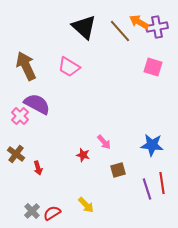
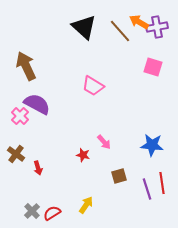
pink trapezoid: moved 24 px right, 19 px down
brown square: moved 1 px right, 6 px down
yellow arrow: rotated 102 degrees counterclockwise
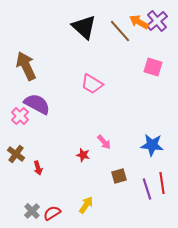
purple cross: moved 6 px up; rotated 30 degrees counterclockwise
pink trapezoid: moved 1 px left, 2 px up
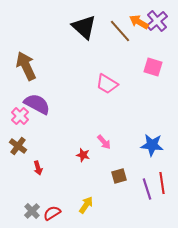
pink trapezoid: moved 15 px right
brown cross: moved 2 px right, 8 px up
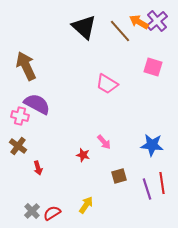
pink cross: rotated 30 degrees counterclockwise
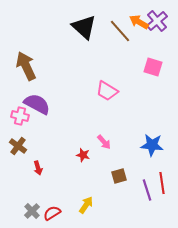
pink trapezoid: moved 7 px down
purple line: moved 1 px down
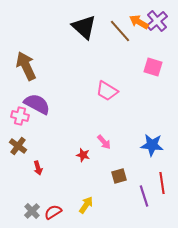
purple line: moved 3 px left, 6 px down
red semicircle: moved 1 px right, 1 px up
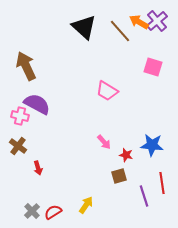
red star: moved 43 px right
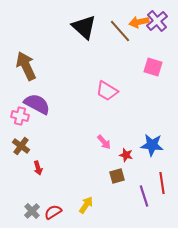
orange arrow: rotated 42 degrees counterclockwise
brown cross: moved 3 px right
brown square: moved 2 px left
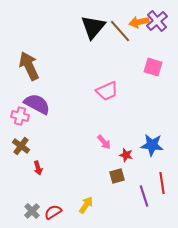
black triangle: moved 9 px right; rotated 28 degrees clockwise
brown arrow: moved 3 px right
pink trapezoid: rotated 55 degrees counterclockwise
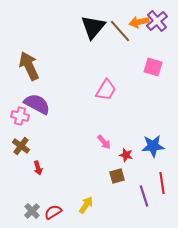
pink trapezoid: moved 1 px left, 1 px up; rotated 35 degrees counterclockwise
blue star: moved 1 px right, 1 px down; rotated 10 degrees counterclockwise
